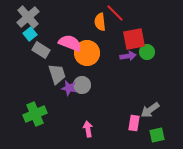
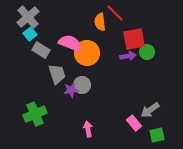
purple star: moved 2 px right, 2 px down; rotated 21 degrees counterclockwise
pink rectangle: rotated 49 degrees counterclockwise
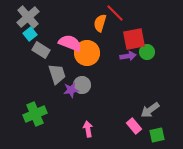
orange semicircle: moved 1 px down; rotated 24 degrees clockwise
pink rectangle: moved 3 px down
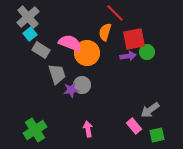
orange semicircle: moved 5 px right, 9 px down
green cross: moved 16 px down; rotated 10 degrees counterclockwise
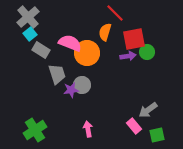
gray arrow: moved 2 px left
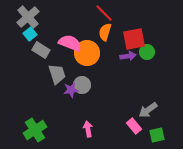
red line: moved 11 px left
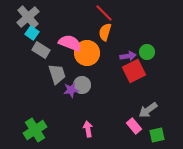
cyan square: moved 2 px right, 1 px up; rotated 16 degrees counterclockwise
red square: moved 32 px down; rotated 15 degrees counterclockwise
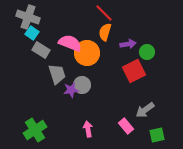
gray cross: rotated 30 degrees counterclockwise
purple arrow: moved 12 px up
gray arrow: moved 3 px left
pink rectangle: moved 8 px left
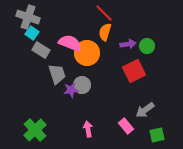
green circle: moved 6 px up
green cross: rotated 10 degrees counterclockwise
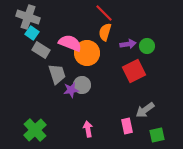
pink rectangle: moved 1 px right; rotated 28 degrees clockwise
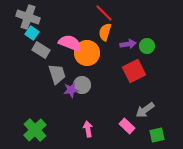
pink rectangle: rotated 35 degrees counterclockwise
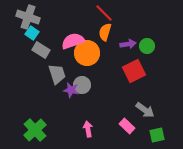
pink semicircle: moved 3 px right, 2 px up; rotated 40 degrees counterclockwise
purple star: rotated 21 degrees clockwise
gray arrow: rotated 108 degrees counterclockwise
